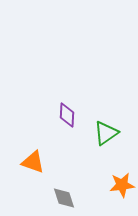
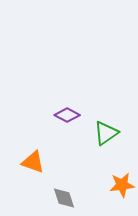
purple diamond: rotated 65 degrees counterclockwise
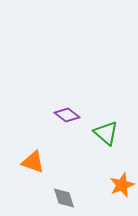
purple diamond: rotated 10 degrees clockwise
green triangle: rotated 44 degrees counterclockwise
orange star: rotated 15 degrees counterclockwise
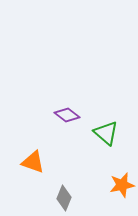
orange star: rotated 10 degrees clockwise
gray diamond: rotated 40 degrees clockwise
